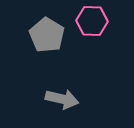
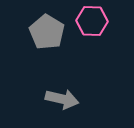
gray pentagon: moved 3 px up
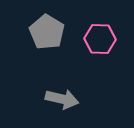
pink hexagon: moved 8 px right, 18 px down
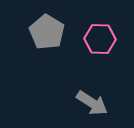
gray arrow: moved 30 px right, 4 px down; rotated 20 degrees clockwise
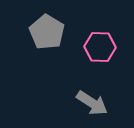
pink hexagon: moved 8 px down
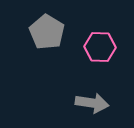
gray arrow: rotated 24 degrees counterclockwise
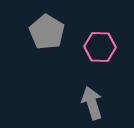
gray arrow: rotated 116 degrees counterclockwise
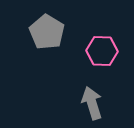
pink hexagon: moved 2 px right, 4 px down
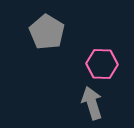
pink hexagon: moved 13 px down
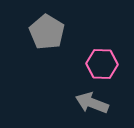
gray arrow: rotated 52 degrees counterclockwise
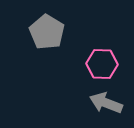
gray arrow: moved 14 px right
